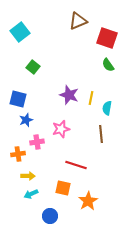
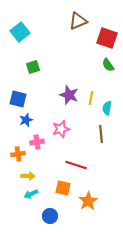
green square: rotated 32 degrees clockwise
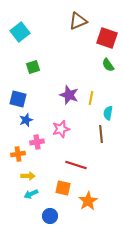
cyan semicircle: moved 1 px right, 5 px down
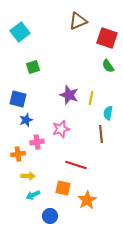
green semicircle: moved 1 px down
cyan arrow: moved 2 px right, 1 px down
orange star: moved 1 px left, 1 px up
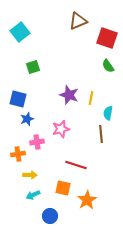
blue star: moved 1 px right, 1 px up
yellow arrow: moved 2 px right, 1 px up
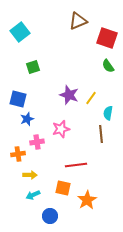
yellow line: rotated 24 degrees clockwise
red line: rotated 25 degrees counterclockwise
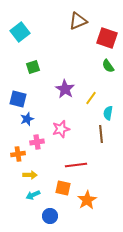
purple star: moved 4 px left, 6 px up; rotated 12 degrees clockwise
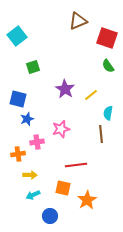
cyan square: moved 3 px left, 4 px down
yellow line: moved 3 px up; rotated 16 degrees clockwise
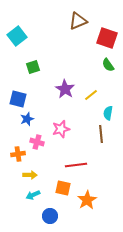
green semicircle: moved 1 px up
pink cross: rotated 24 degrees clockwise
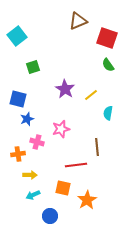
brown line: moved 4 px left, 13 px down
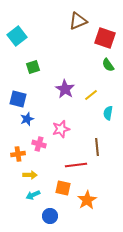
red square: moved 2 px left
pink cross: moved 2 px right, 2 px down
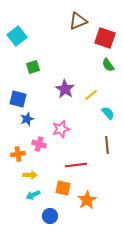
cyan semicircle: rotated 128 degrees clockwise
brown line: moved 10 px right, 2 px up
